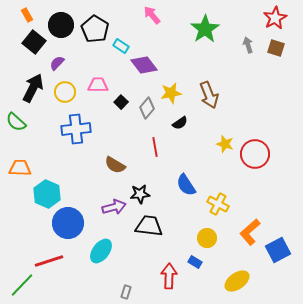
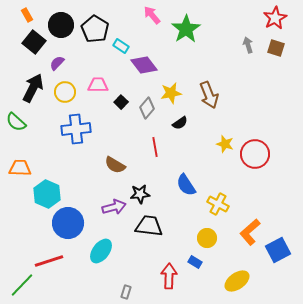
green star at (205, 29): moved 19 px left
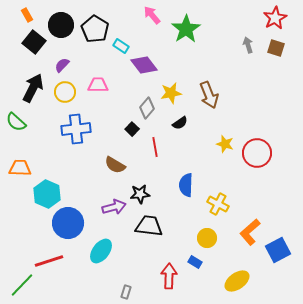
purple semicircle at (57, 63): moved 5 px right, 2 px down
black square at (121, 102): moved 11 px right, 27 px down
red circle at (255, 154): moved 2 px right, 1 px up
blue semicircle at (186, 185): rotated 35 degrees clockwise
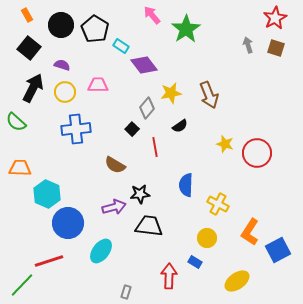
black square at (34, 42): moved 5 px left, 6 px down
purple semicircle at (62, 65): rotated 63 degrees clockwise
black semicircle at (180, 123): moved 3 px down
orange L-shape at (250, 232): rotated 16 degrees counterclockwise
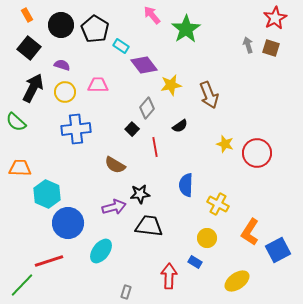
brown square at (276, 48): moved 5 px left
yellow star at (171, 93): moved 8 px up
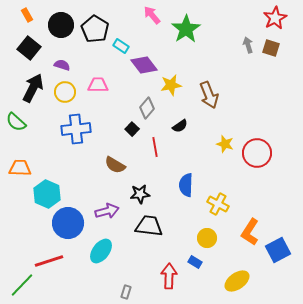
purple arrow at (114, 207): moved 7 px left, 4 px down
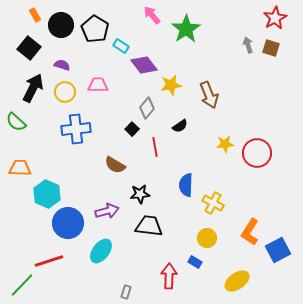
orange rectangle at (27, 15): moved 8 px right
yellow star at (225, 144): rotated 24 degrees counterclockwise
yellow cross at (218, 204): moved 5 px left, 1 px up
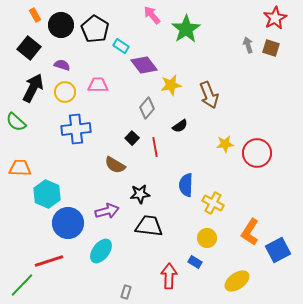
black square at (132, 129): moved 9 px down
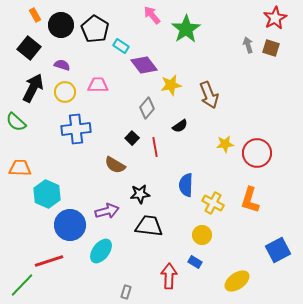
blue circle at (68, 223): moved 2 px right, 2 px down
orange L-shape at (250, 232): moved 32 px up; rotated 16 degrees counterclockwise
yellow circle at (207, 238): moved 5 px left, 3 px up
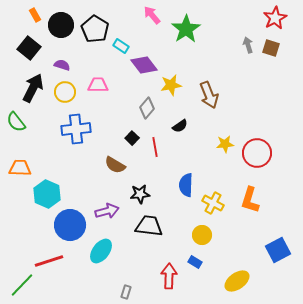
green semicircle at (16, 122): rotated 10 degrees clockwise
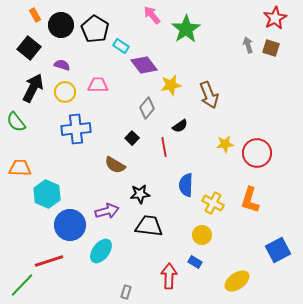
red line at (155, 147): moved 9 px right
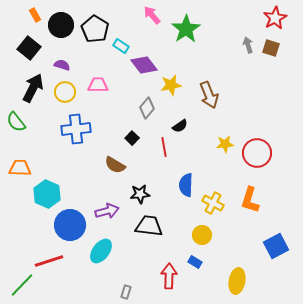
blue square at (278, 250): moved 2 px left, 4 px up
yellow ellipse at (237, 281): rotated 45 degrees counterclockwise
